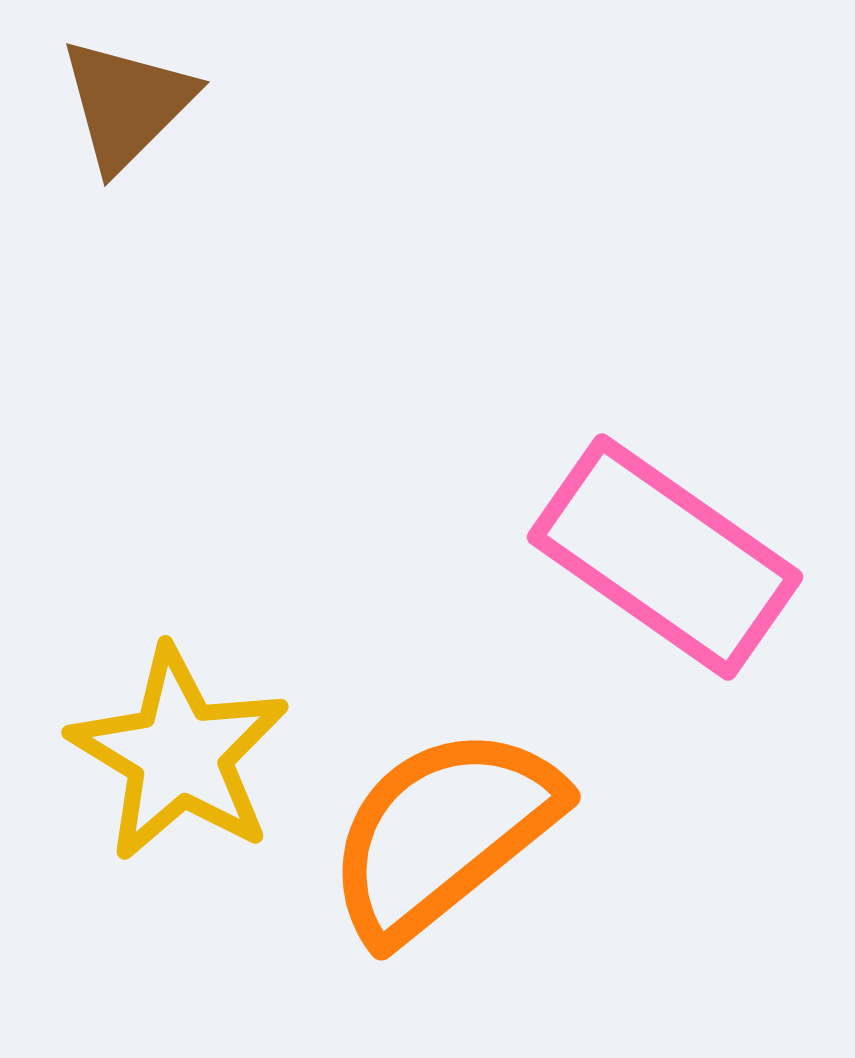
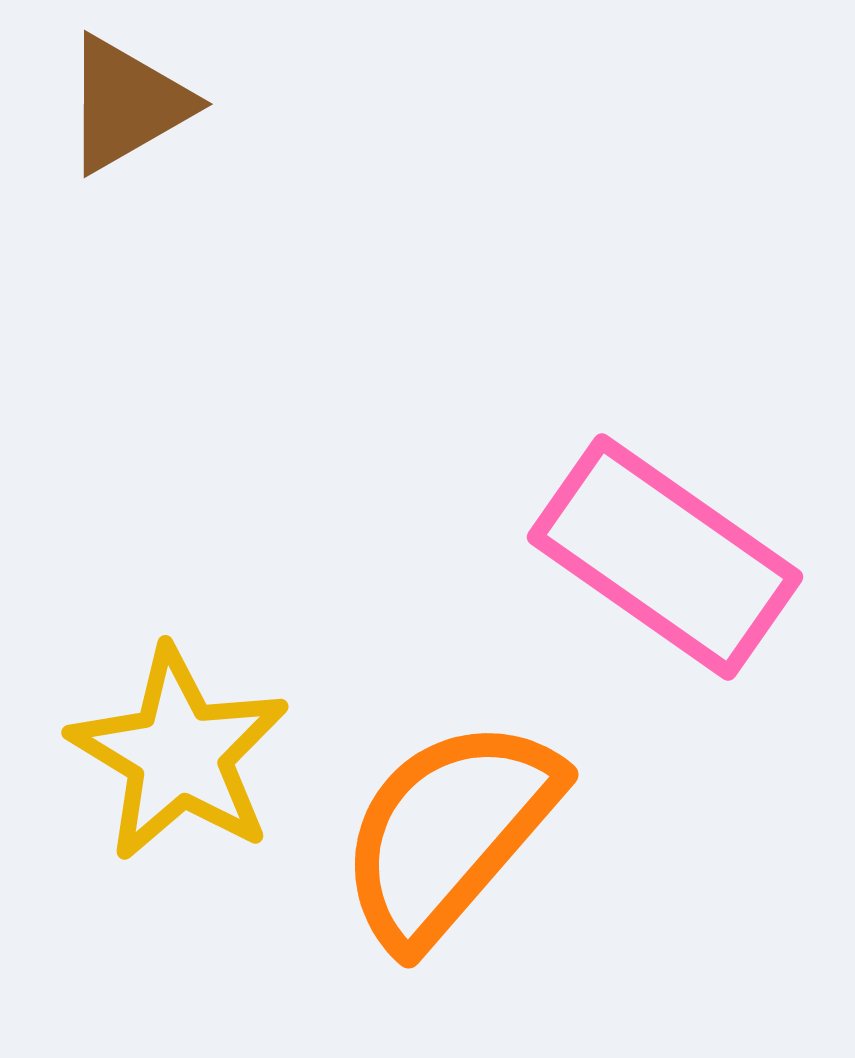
brown triangle: rotated 15 degrees clockwise
orange semicircle: moved 6 px right, 1 px up; rotated 10 degrees counterclockwise
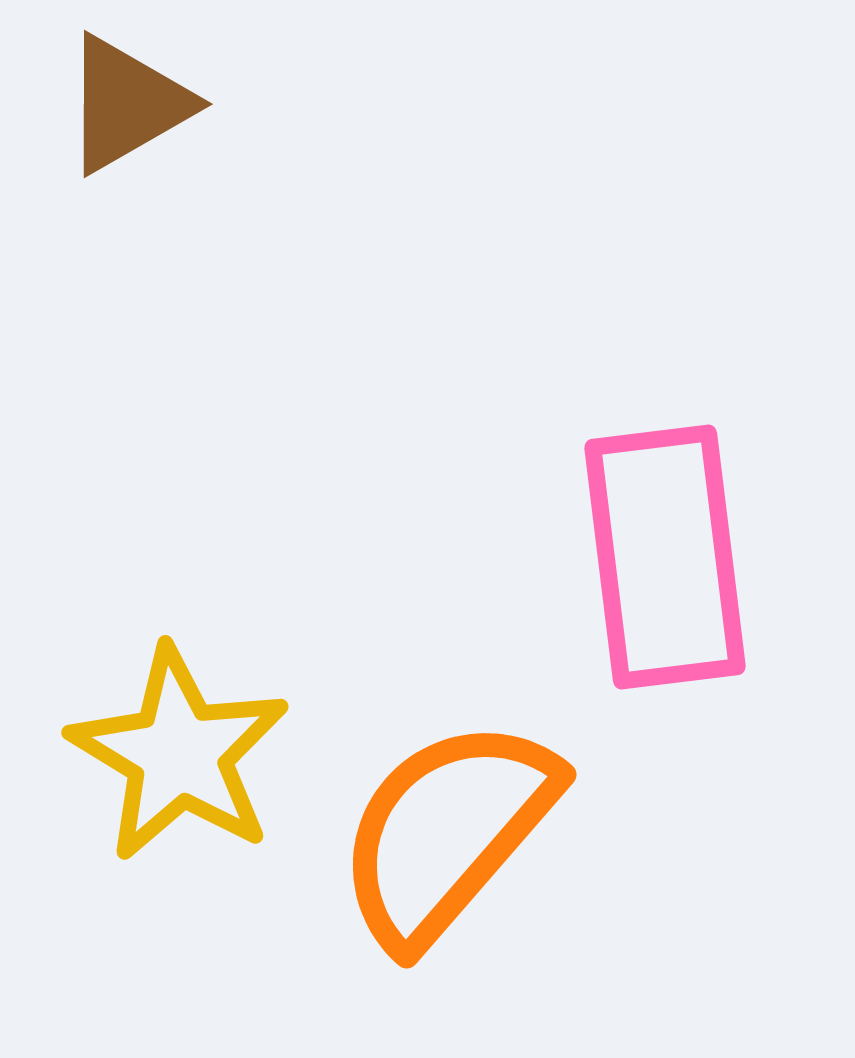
pink rectangle: rotated 48 degrees clockwise
orange semicircle: moved 2 px left
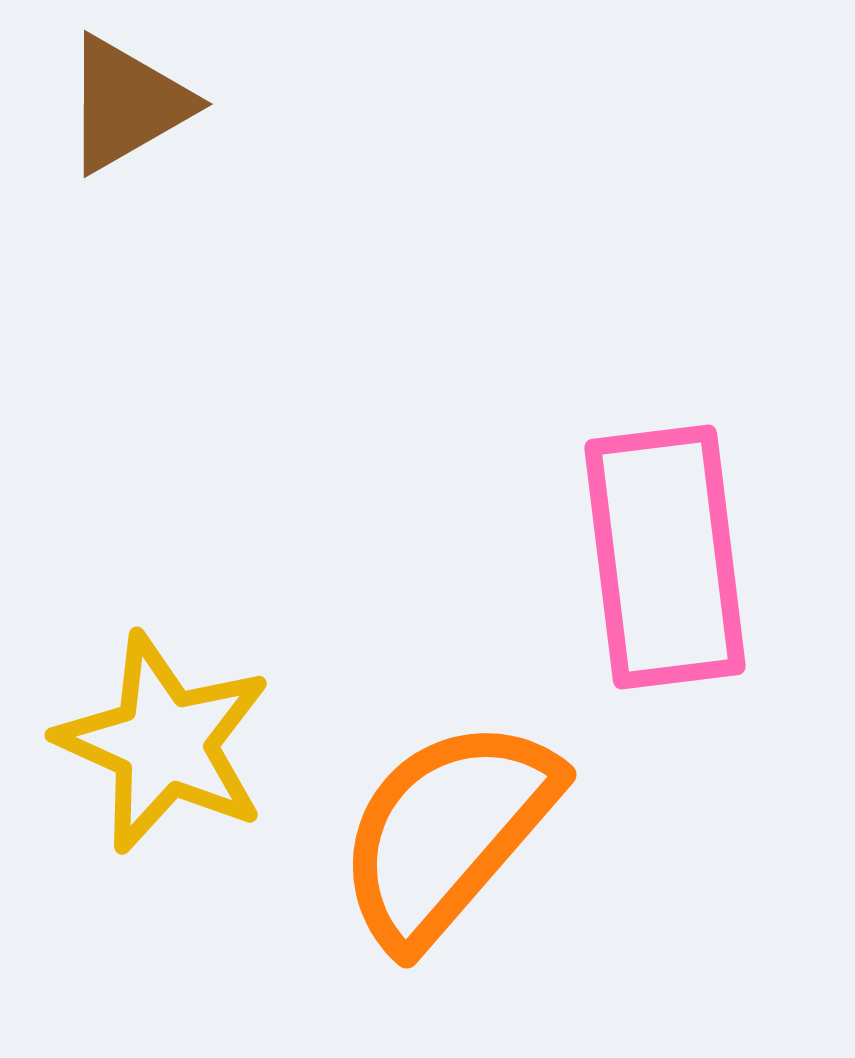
yellow star: moved 15 px left, 11 px up; rotated 7 degrees counterclockwise
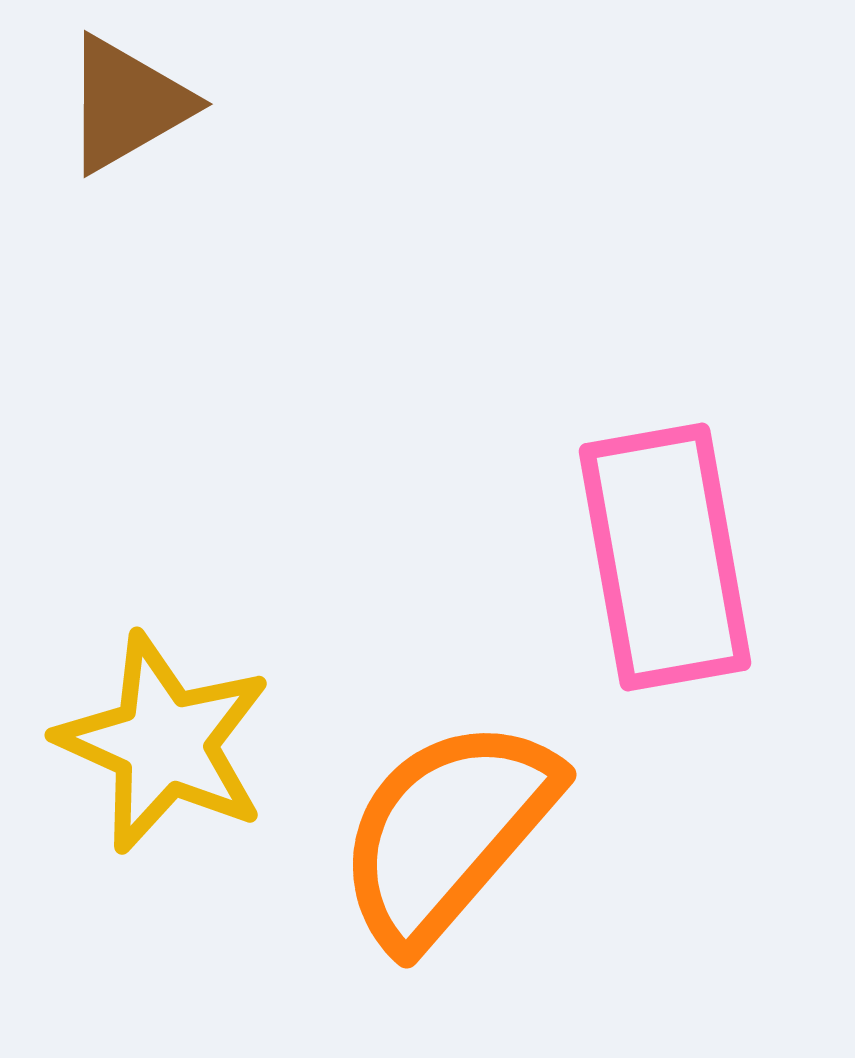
pink rectangle: rotated 3 degrees counterclockwise
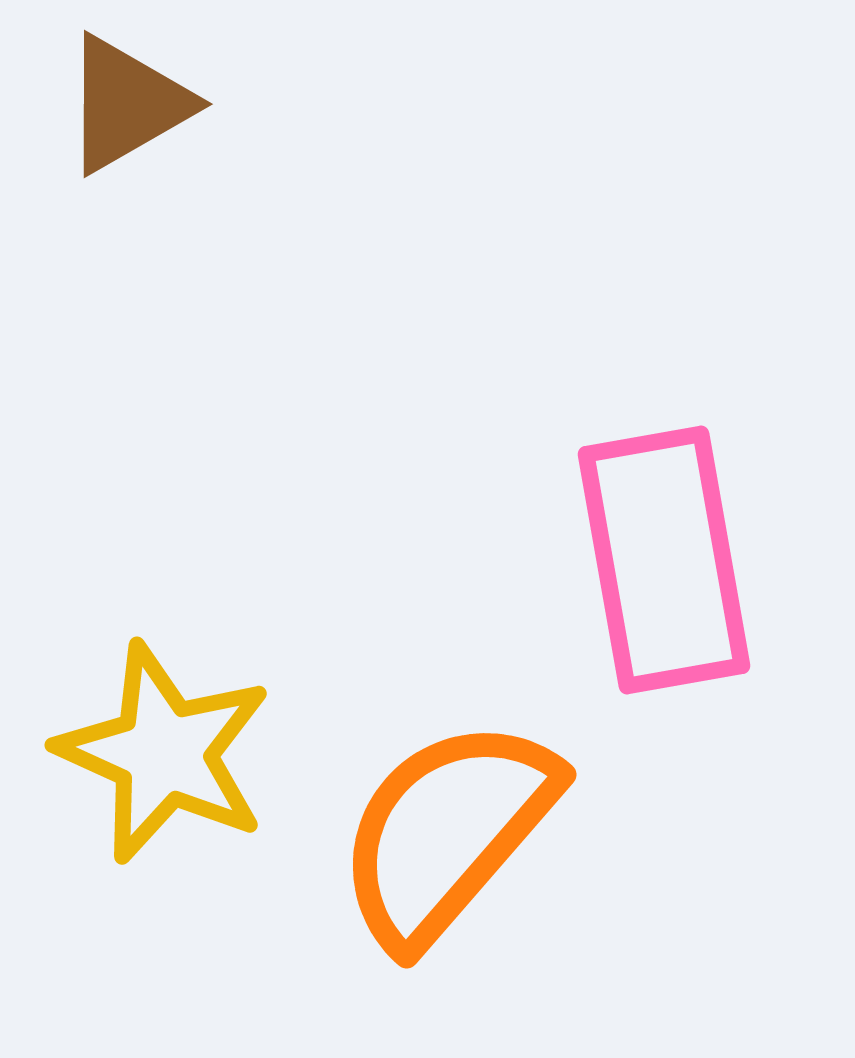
pink rectangle: moved 1 px left, 3 px down
yellow star: moved 10 px down
